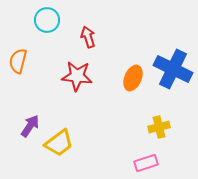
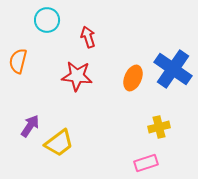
blue cross: rotated 9 degrees clockwise
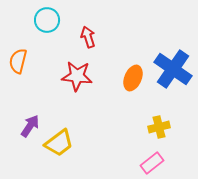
pink rectangle: moved 6 px right; rotated 20 degrees counterclockwise
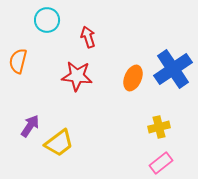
blue cross: rotated 21 degrees clockwise
pink rectangle: moved 9 px right
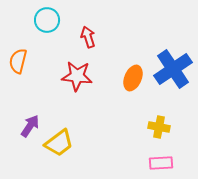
yellow cross: rotated 25 degrees clockwise
pink rectangle: rotated 35 degrees clockwise
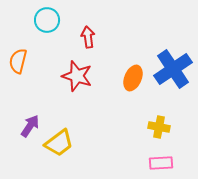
red arrow: rotated 10 degrees clockwise
red star: rotated 12 degrees clockwise
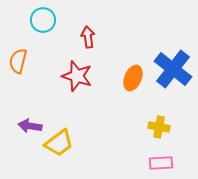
cyan circle: moved 4 px left
blue cross: rotated 18 degrees counterclockwise
purple arrow: rotated 115 degrees counterclockwise
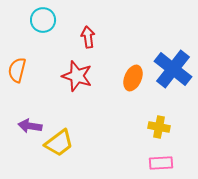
orange semicircle: moved 1 px left, 9 px down
